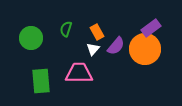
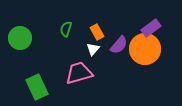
green circle: moved 11 px left
purple semicircle: moved 3 px right, 1 px up
pink trapezoid: rotated 16 degrees counterclockwise
green rectangle: moved 4 px left, 6 px down; rotated 20 degrees counterclockwise
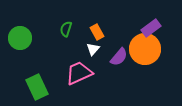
purple semicircle: moved 12 px down
pink trapezoid: rotated 8 degrees counterclockwise
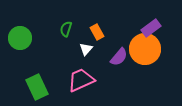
white triangle: moved 7 px left
pink trapezoid: moved 2 px right, 7 px down
